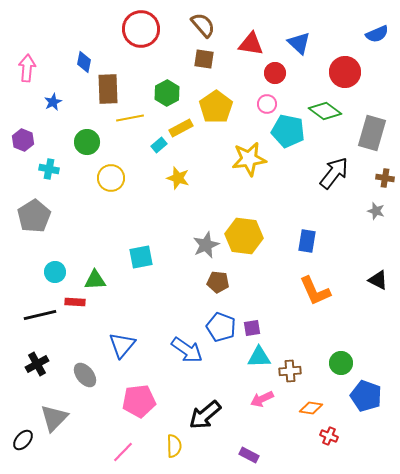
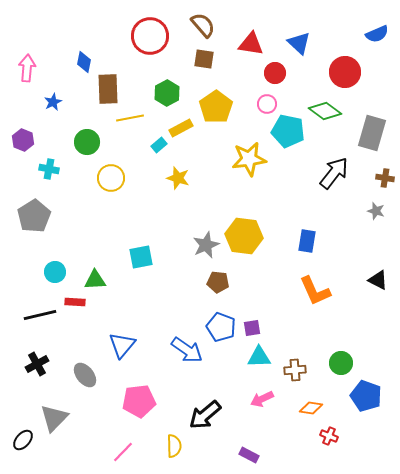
red circle at (141, 29): moved 9 px right, 7 px down
brown cross at (290, 371): moved 5 px right, 1 px up
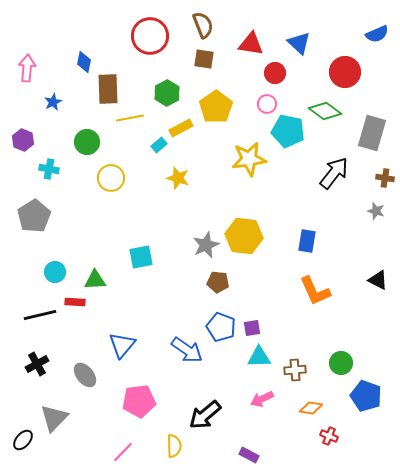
brown semicircle at (203, 25): rotated 20 degrees clockwise
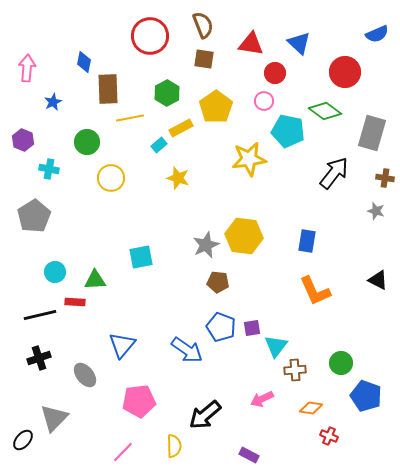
pink circle at (267, 104): moved 3 px left, 3 px up
cyan triangle at (259, 357): moved 17 px right, 11 px up; rotated 50 degrees counterclockwise
black cross at (37, 364): moved 2 px right, 6 px up; rotated 10 degrees clockwise
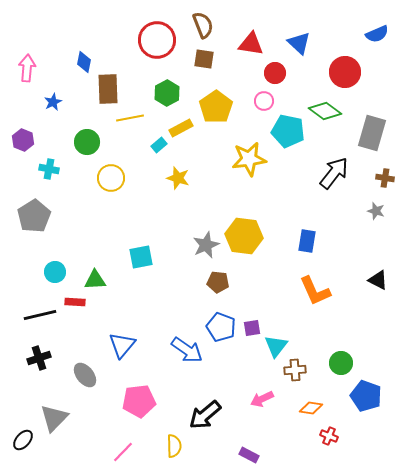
red circle at (150, 36): moved 7 px right, 4 px down
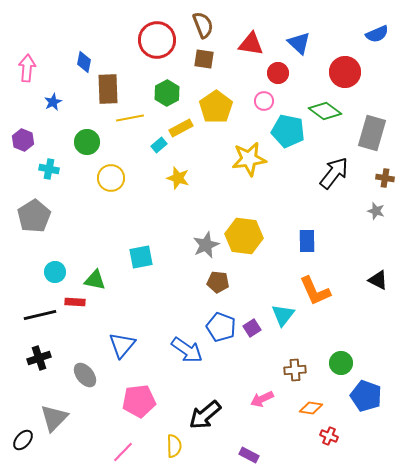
red circle at (275, 73): moved 3 px right
blue rectangle at (307, 241): rotated 10 degrees counterclockwise
green triangle at (95, 280): rotated 15 degrees clockwise
purple square at (252, 328): rotated 24 degrees counterclockwise
cyan triangle at (276, 346): moved 7 px right, 31 px up
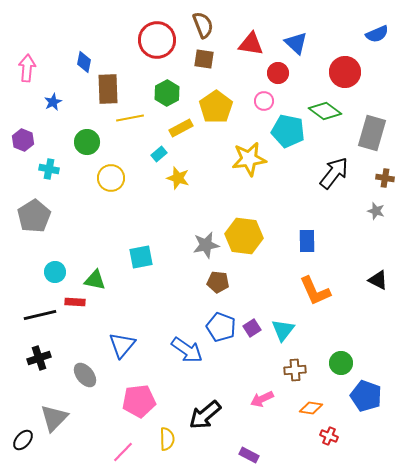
blue triangle at (299, 43): moved 3 px left
cyan rectangle at (159, 145): moved 9 px down
gray star at (206, 245): rotated 12 degrees clockwise
cyan triangle at (283, 315): moved 15 px down
yellow semicircle at (174, 446): moved 7 px left, 7 px up
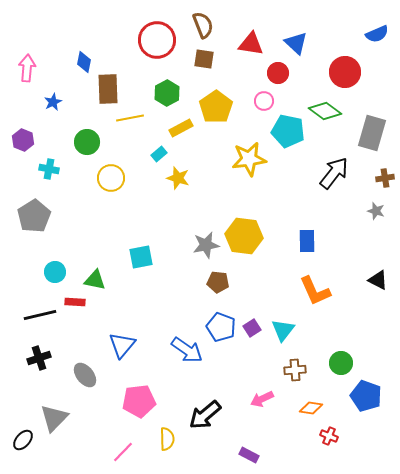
brown cross at (385, 178): rotated 18 degrees counterclockwise
